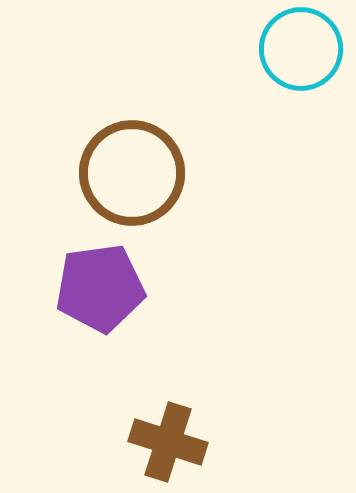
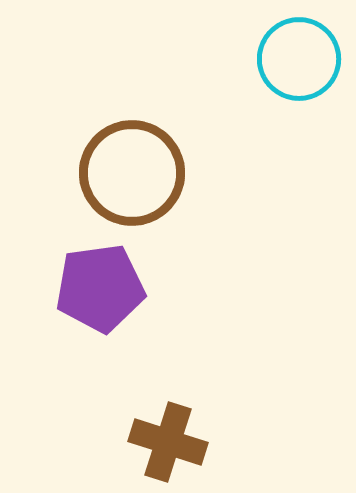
cyan circle: moved 2 px left, 10 px down
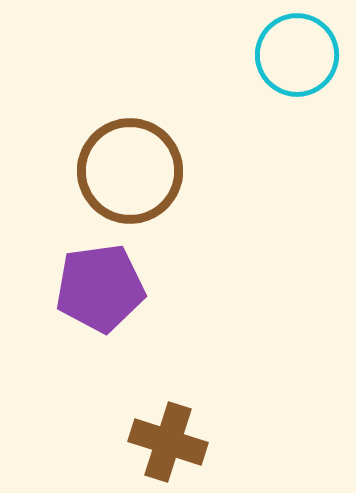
cyan circle: moved 2 px left, 4 px up
brown circle: moved 2 px left, 2 px up
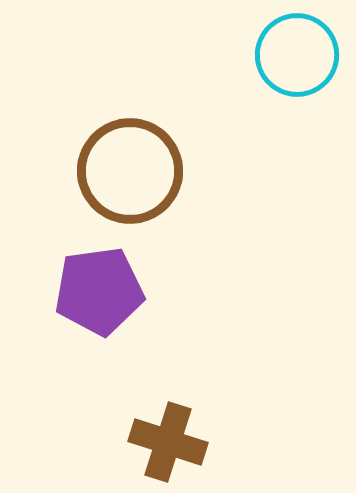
purple pentagon: moved 1 px left, 3 px down
